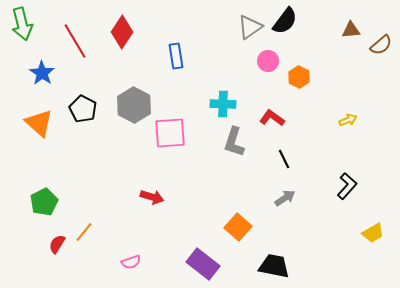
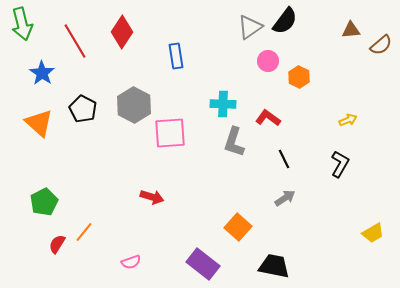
red L-shape: moved 4 px left
black L-shape: moved 7 px left, 22 px up; rotated 12 degrees counterclockwise
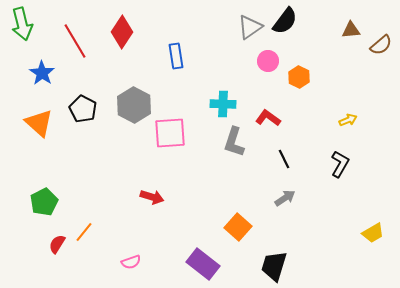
black trapezoid: rotated 84 degrees counterclockwise
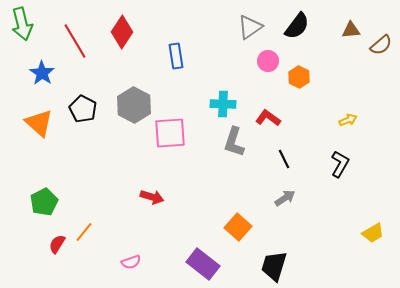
black semicircle: moved 12 px right, 5 px down
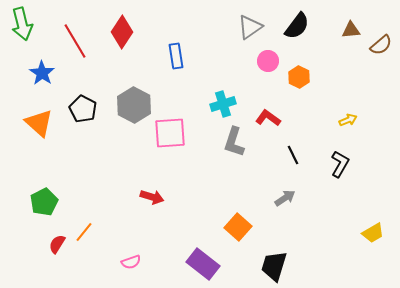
cyan cross: rotated 20 degrees counterclockwise
black line: moved 9 px right, 4 px up
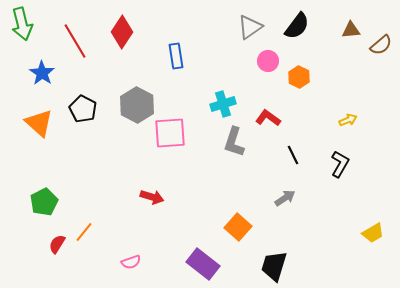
gray hexagon: moved 3 px right
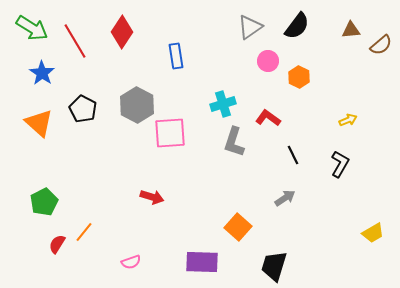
green arrow: moved 10 px right, 4 px down; rotated 44 degrees counterclockwise
purple rectangle: moved 1 px left, 2 px up; rotated 36 degrees counterclockwise
